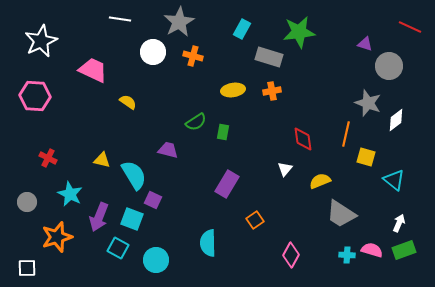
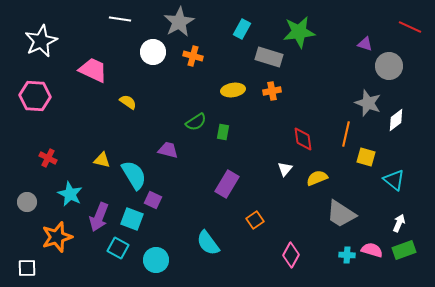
yellow semicircle at (320, 181): moved 3 px left, 3 px up
cyan semicircle at (208, 243): rotated 36 degrees counterclockwise
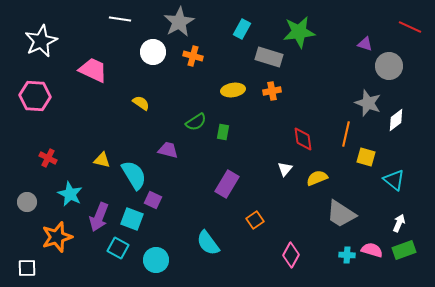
yellow semicircle at (128, 102): moved 13 px right, 1 px down
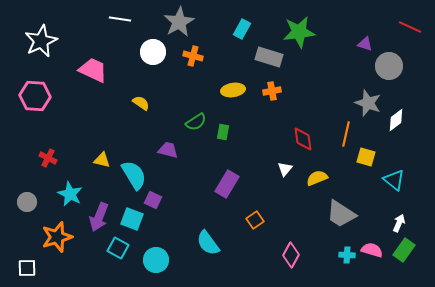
green rectangle at (404, 250): rotated 35 degrees counterclockwise
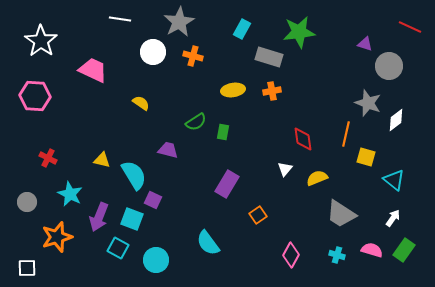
white star at (41, 41): rotated 12 degrees counterclockwise
orange square at (255, 220): moved 3 px right, 5 px up
white arrow at (399, 223): moved 6 px left, 5 px up; rotated 12 degrees clockwise
cyan cross at (347, 255): moved 10 px left; rotated 14 degrees clockwise
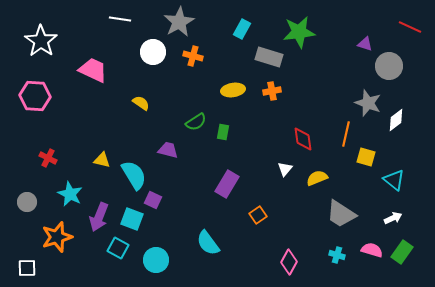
white arrow at (393, 218): rotated 30 degrees clockwise
green rectangle at (404, 250): moved 2 px left, 2 px down
pink diamond at (291, 255): moved 2 px left, 7 px down
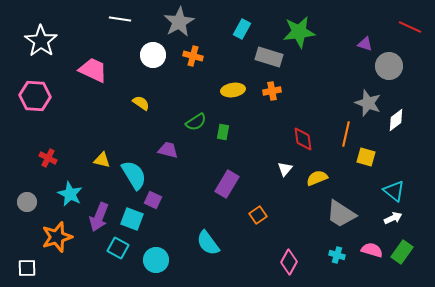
white circle at (153, 52): moved 3 px down
cyan triangle at (394, 180): moved 11 px down
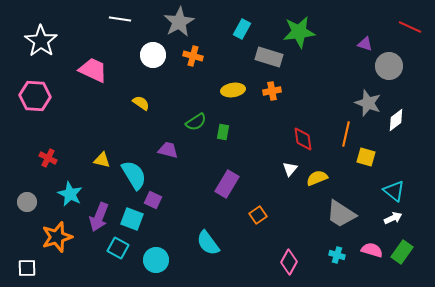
white triangle at (285, 169): moved 5 px right
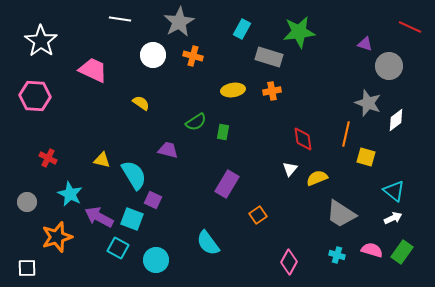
purple arrow at (99, 217): rotated 96 degrees clockwise
